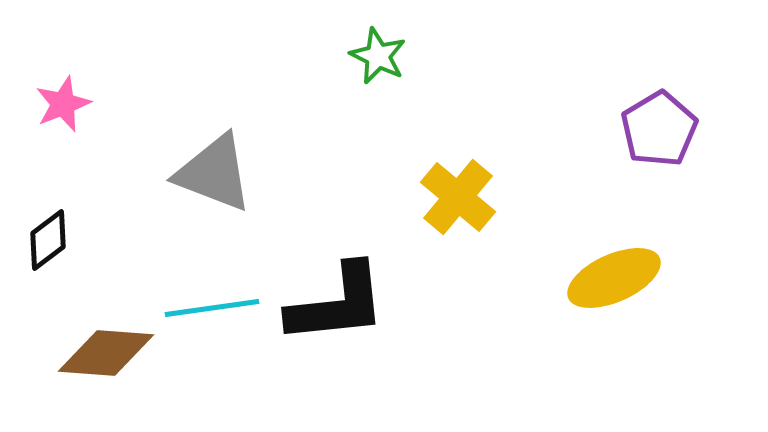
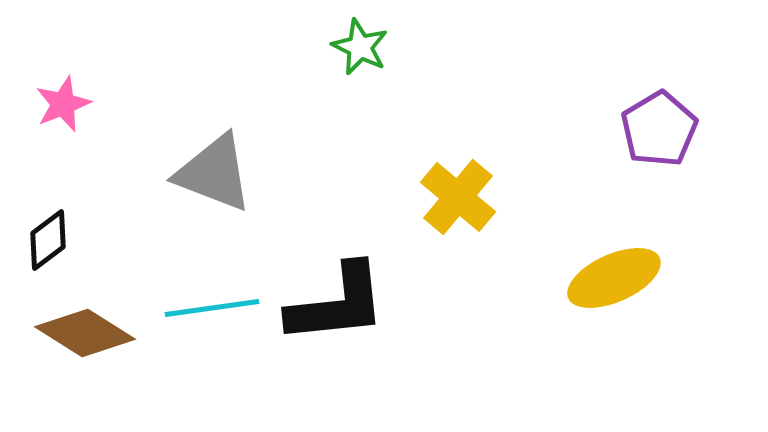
green star: moved 18 px left, 9 px up
brown diamond: moved 21 px left, 20 px up; rotated 28 degrees clockwise
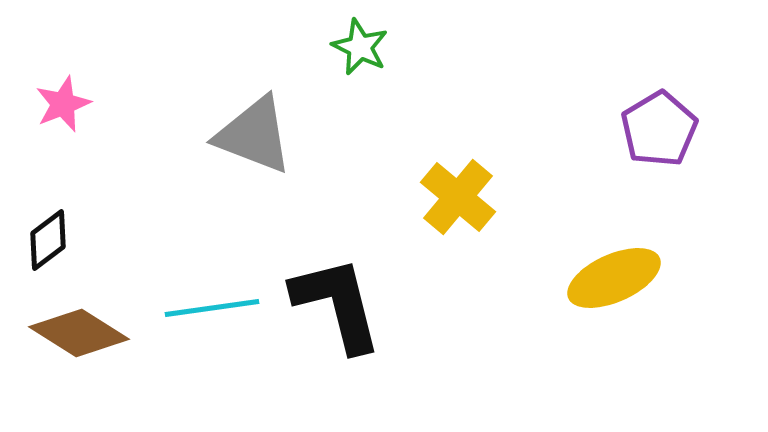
gray triangle: moved 40 px right, 38 px up
black L-shape: rotated 98 degrees counterclockwise
brown diamond: moved 6 px left
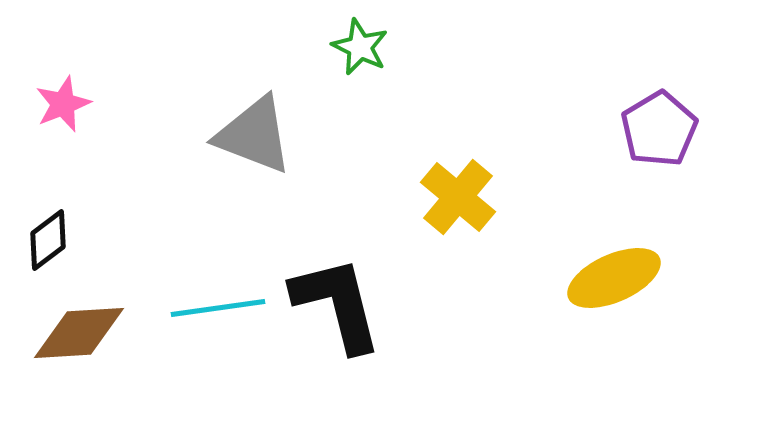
cyan line: moved 6 px right
brown diamond: rotated 36 degrees counterclockwise
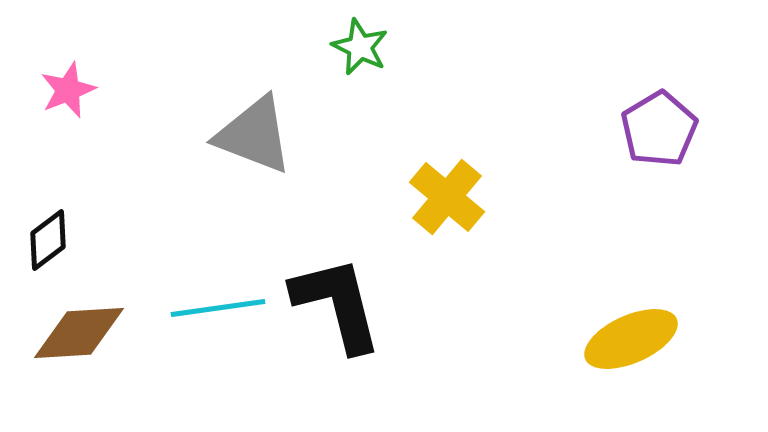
pink star: moved 5 px right, 14 px up
yellow cross: moved 11 px left
yellow ellipse: moved 17 px right, 61 px down
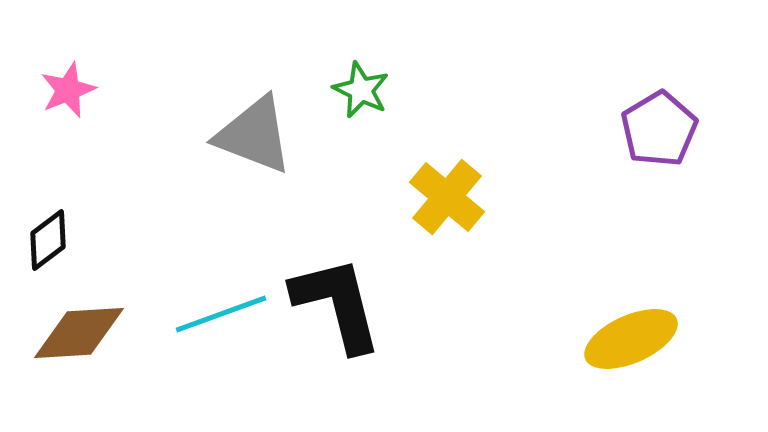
green star: moved 1 px right, 43 px down
cyan line: moved 3 px right, 6 px down; rotated 12 degrees counterclockwise
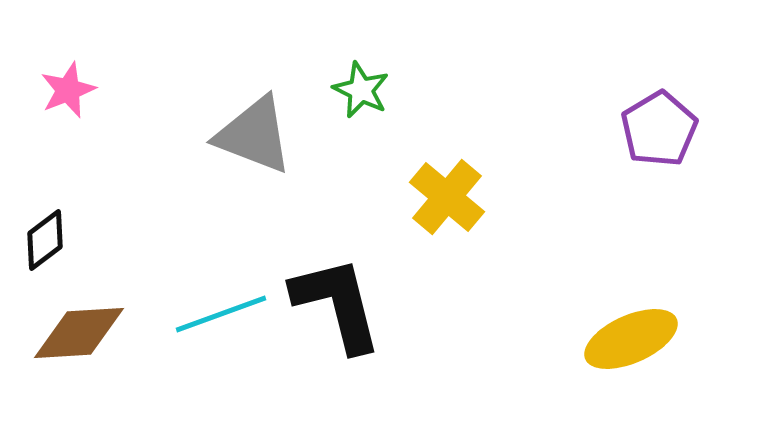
black diamond: moved 3 px left
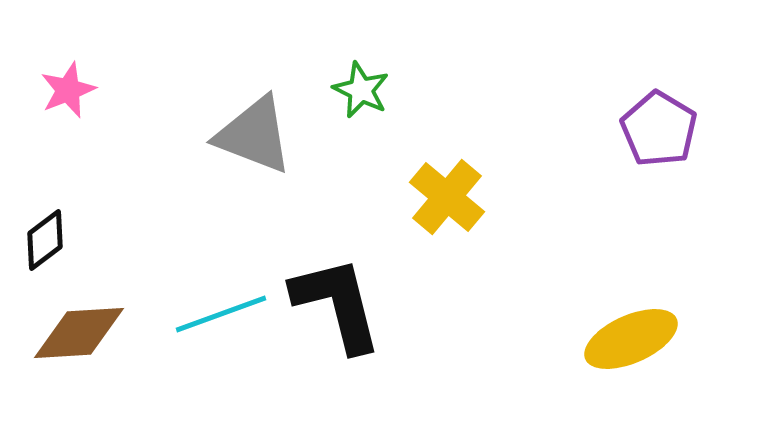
purple pentagon: rotated 10 degrees counterclockwise
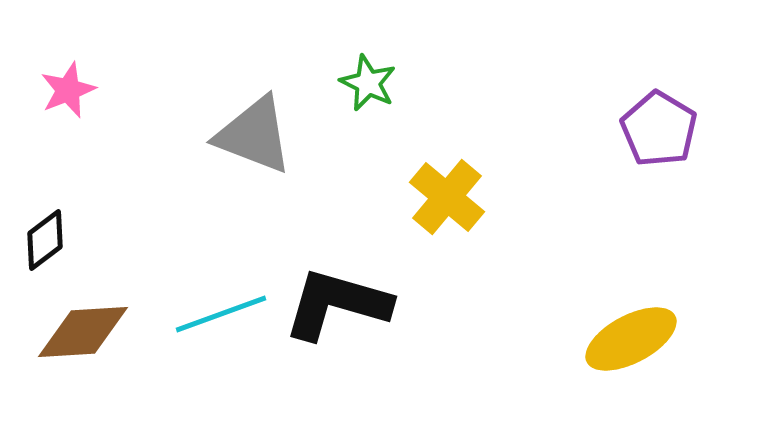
green star: moved 7 px right, 7 px up
black L-shape: rotated 60 degrees counterclockwise
brown diamond: moved 4 px right, 1 px up
yellow ellipse: rotated 4 degrees counterclockwise
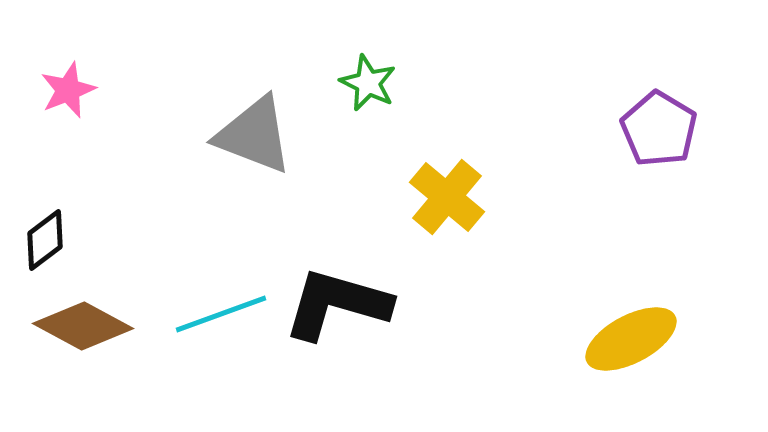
brown diamond: moved 6 px up; rotated 32 degrees clockwise
